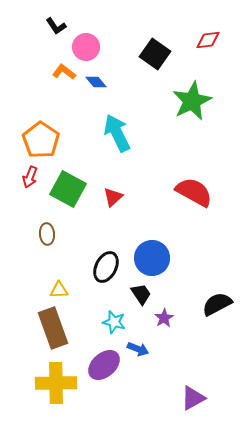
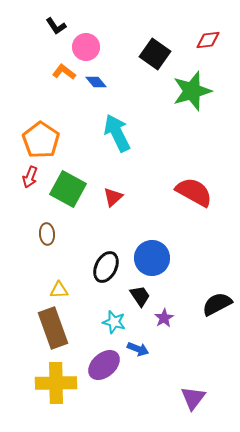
green star: moved 10 px up; rotated 9 degrees clockwise
black trapezoid: moved 1 px left, 2 px down
purple triangle: rotated 24 degrees counterclockwise
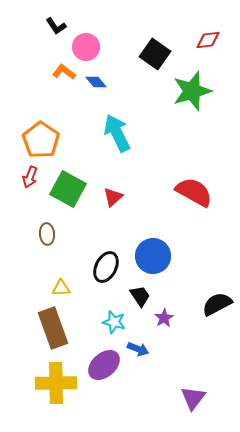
blue circle: moved 1 px right, 2 px up
yellow triangle: moved 2 px right, 2 px up
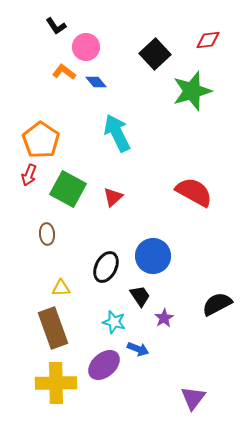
black square: rotated 12 degrees clockwise
red arrow: moved 1 px left, 2 px up
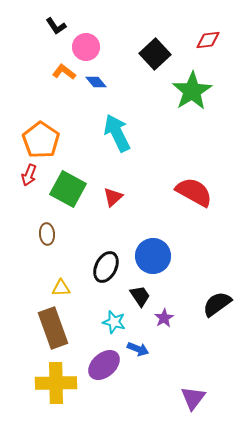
green star: rotated 15 degrees counterclockwise
black semicircle: rotated 8 degrees counterclockwise
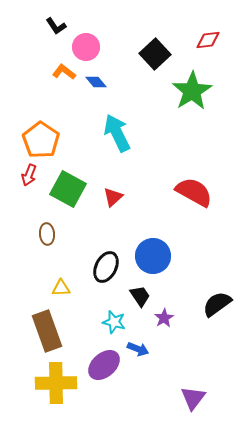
brown rectangle: moved 6 px left, 3 px down
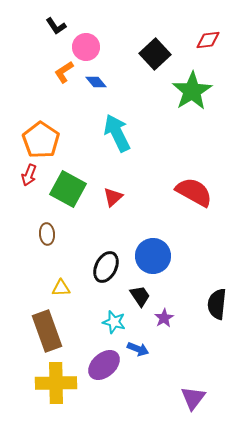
orange L-shape: rotated 70 degrees counterclockwise
black semicircle: rotated 48 degrees counterclockwise
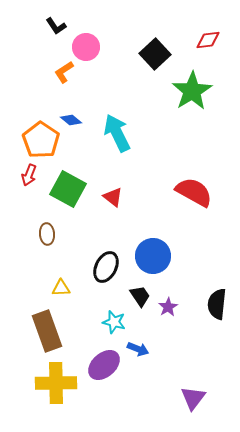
blue diamond: moved 25 px left, 38 px down; rotated 10 degrees counterclockwise
red triangle: rotated 40 degrees counterclockwise
purple star: moved 4 px right, 11 px up
